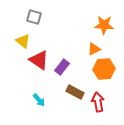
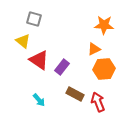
gray square: moved 2 px down
brown rectangle: moved 2 px down
red arrow: rotated 12 degrees counterclockwise
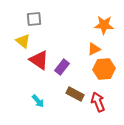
gray square: rotated 21 degrees counterclockwise
cyan arrow: moved 1 px left, 1 px down
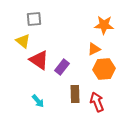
brown rectangle: rotated 60 degrees clockwise
red arrow: moved 1 px left
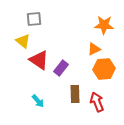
purple rectangle: moved 1 px left, 1 px down
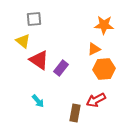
brown rectangle: moved 19 px down; rotated 12 degrees clockwise
red arrow: moved 1 px left, 2 px up; rotated 96 degrees counterclockwise
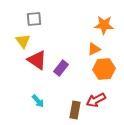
yellow triangle: rotated 14 degrees clockwise
red triangle: moved 2 px left
brown rectangle: moved 3 px up
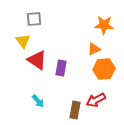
purple rectangle: rotated 28 degrees counterclockwise
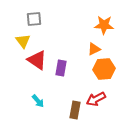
red arrow: moved 1 px up
